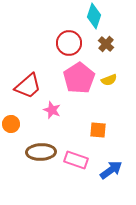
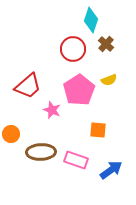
cyan diamond: moved 3 px left, 4 px down
red circle: moved 4 px right, 6 px down
pink pentagon: moved 12 px down
orange circle: moved 10 px down
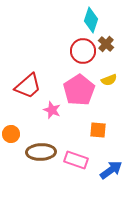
red circle: moved 10 px right, 2 px down
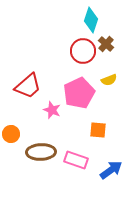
pink pentagon: moved 3 px down; rotated 8 degrees clockwise
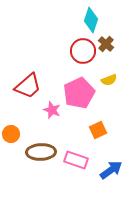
orange square: rotated 30 degrees counterclockwise
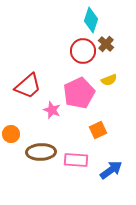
pink rectangle: rotated 15 degrees counterclockwise
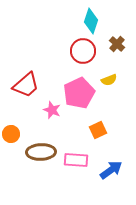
cyan diamond: moved 1 px down
brown cross: moved 11 px right
red trapezoid: moved 2 px left, 1 px up
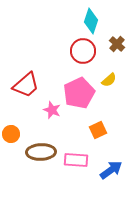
yellow semicircle: rotated 21 degrees counterclockwise
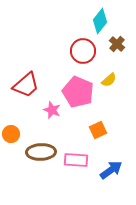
cyan diamond: moved 9 px right; rotated 20 degrees clockwise
pink pentagon: moved 1 px left, 1 px up; rotated 24 degrees counterclockwise
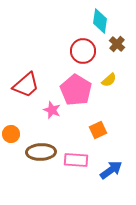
cyan diamond: rotated 30 degrees counterclockwise
pink pentagon: moved 2 px left, 2 px up; rotated 8 degrees clockwise
